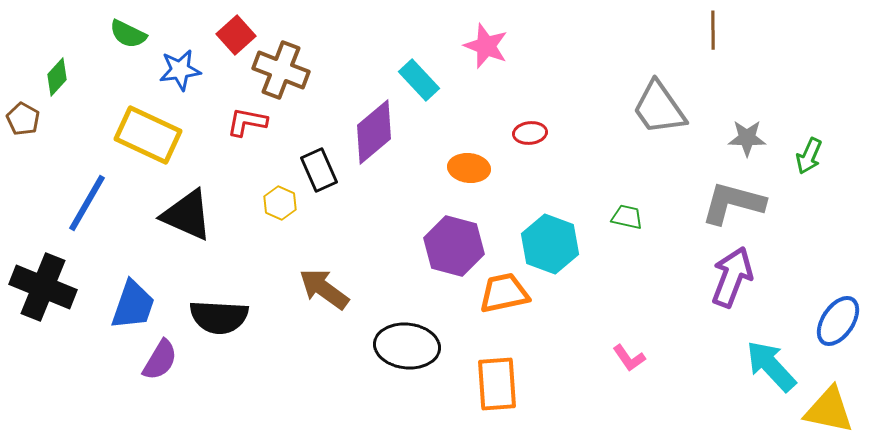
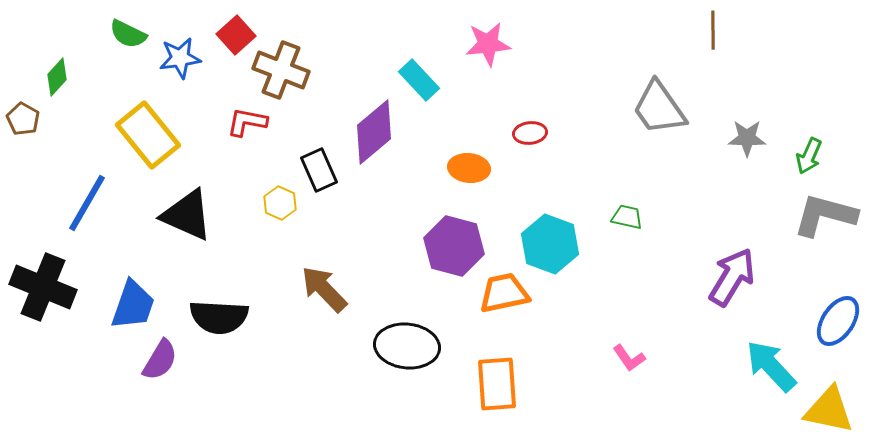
pink star: moved 2 px right, 2 px up; rotated 27 degrees counterclockwise
blue star: moved 12 px up
yellow rectangle: rotated 26 degrees clockwise
gray L-shape: moved 92 px right, 12 px down
purple arrow: rotated 10 degrees clockwise
brown arrow: rotated 10 degrees clockwise
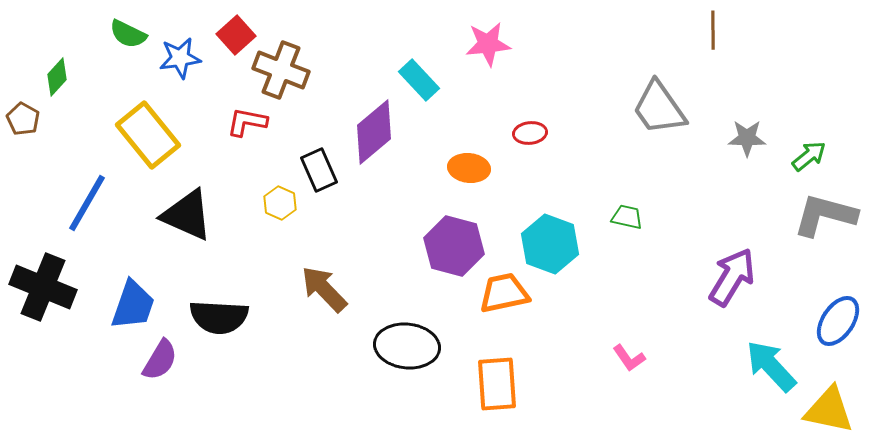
green arrow: rotated 153 degrees counterclockwise
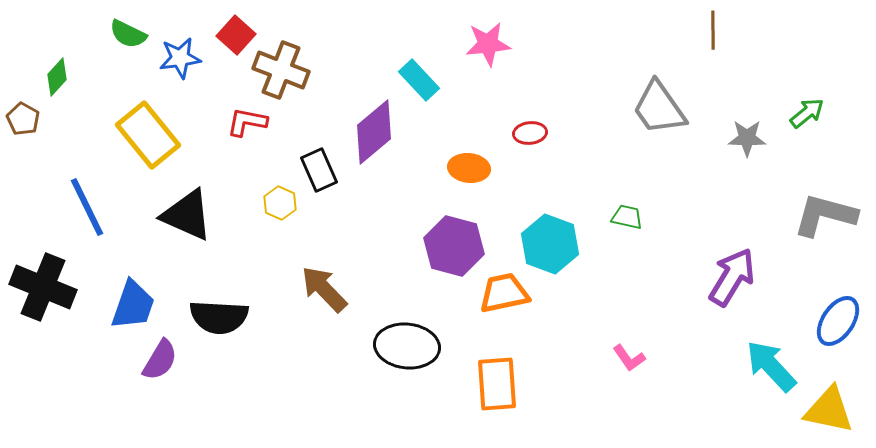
red square: rotated 6 degrees counterclockwise
green arrow: moved 2 px left, 43 px up
blue line: moved 4 px down; rotated 56 degrees counterclockwise
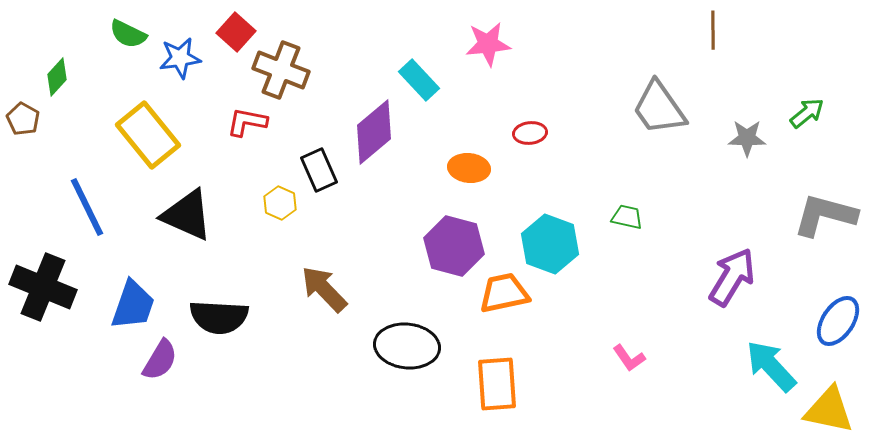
red square: moved 3 px up
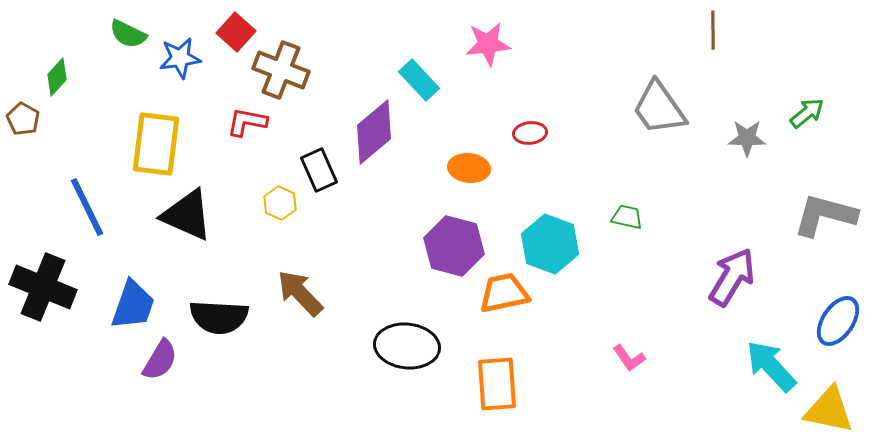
yellow rectangle: moved 8 px right, 9 px down; rotated 46 degrees clockwise
brown arrow: moved 24 px left, 4 px down
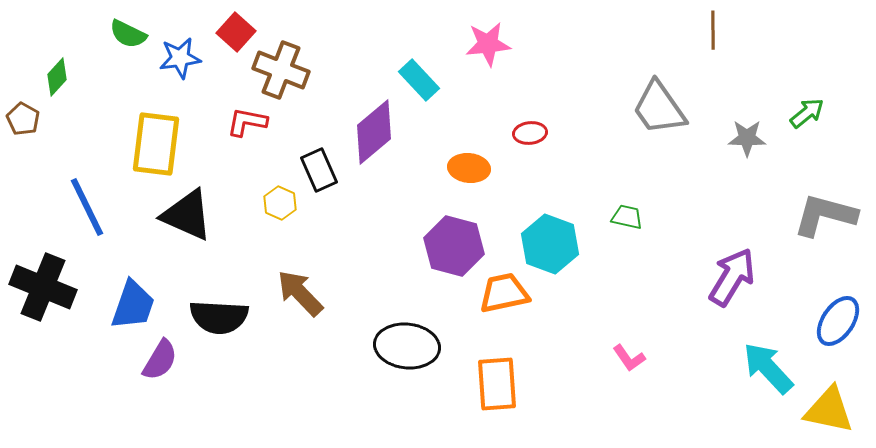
cyan arrow: moved 3 px left, 2 px down
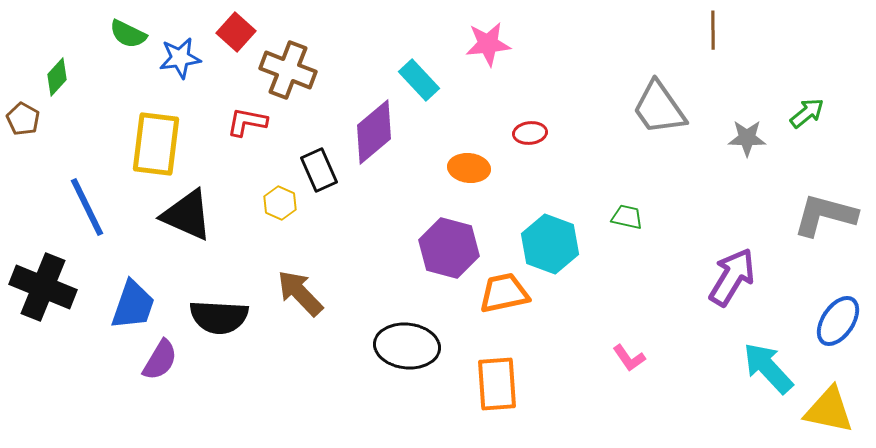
brown cross: moved 7 px right
purple hexagon: moved 5 px left, 2 px down
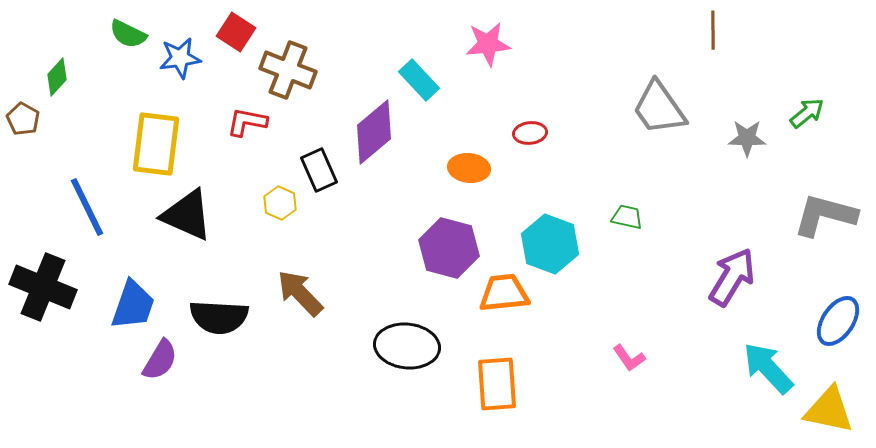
red square: rotated 9 degrees counterclockwise
orange trapezoid: rotated 6 degrees clockwise
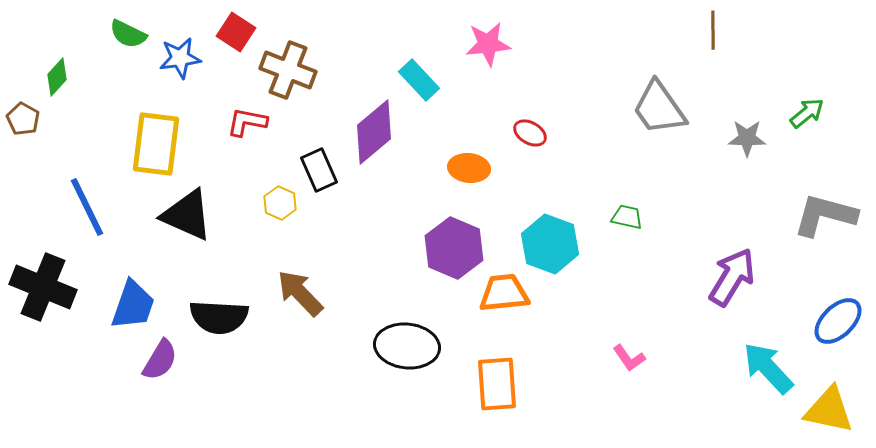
red ellipse: rotated 36 degrees clockwise
purple hexagon: moved 5 px right; rotated 8 degrees clockwise
blue ellipse: rotated 12 degrees clockwise
